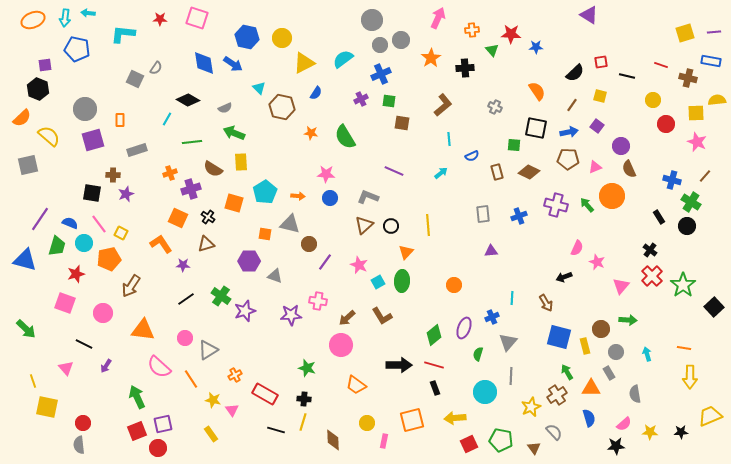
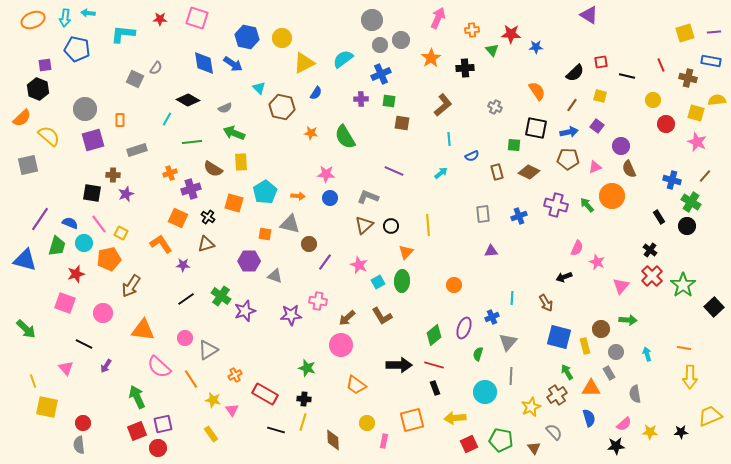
red line at (661, 65): rotated 48 degrees clockwise
purple cross at (361, 99): rotated 24 degrees clockwise
yellow square at (696, 113): rotated 18 degrees clockwise
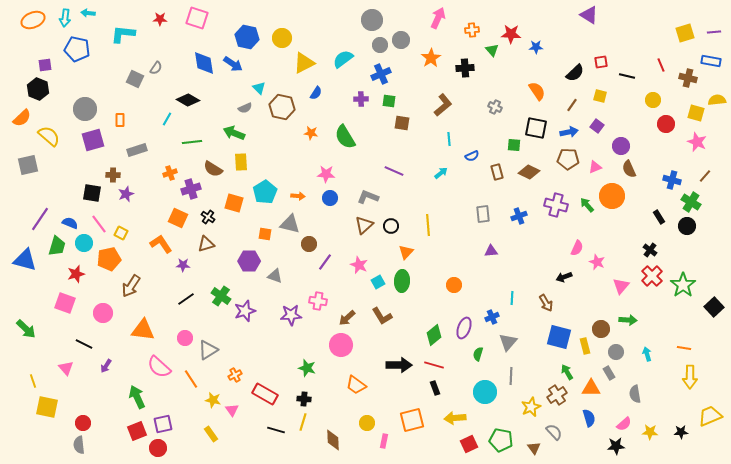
gray semicircle at (225, 108): moved 20 px right
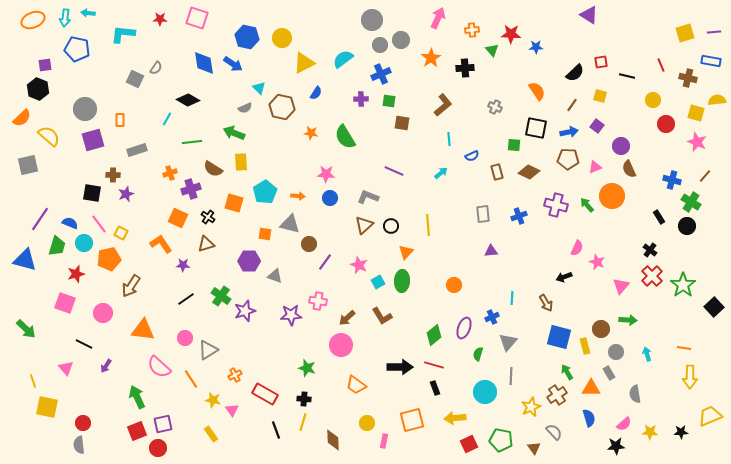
black arrow at (399, 365): moved 1 px right, 2 px down
black line at (276, 430): rotated 54 degrees clockwise
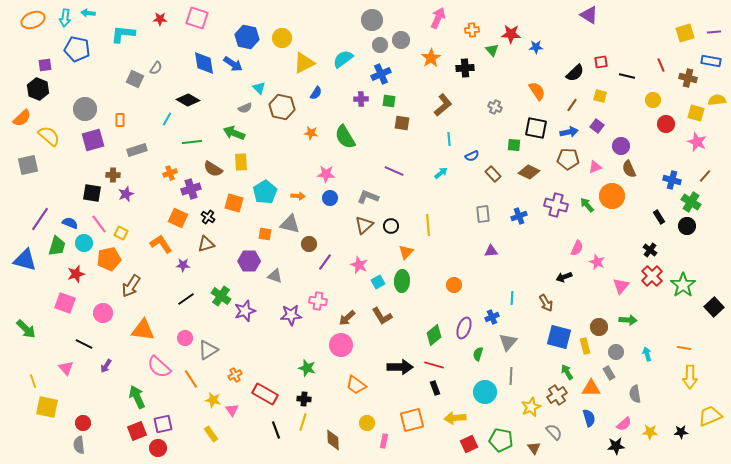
brown rectangle at (497, 172): moved 4 px left, 2 px down; rotated 28 degrees counterclockwise
brown circle at (601, 329): moved 2 px left, 2 px up
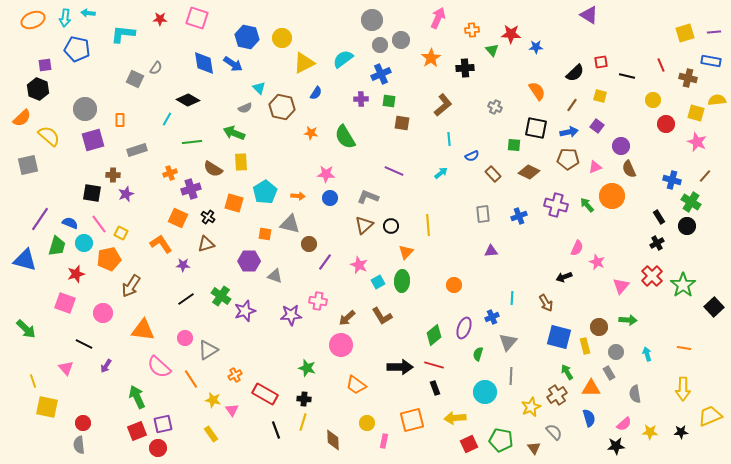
black cross at (650, 250): moved 7 px right, 7 px up; rotated 24 degrees clockwise
yellow arrow at (690, 377): moved 7 px left, 12 px down
